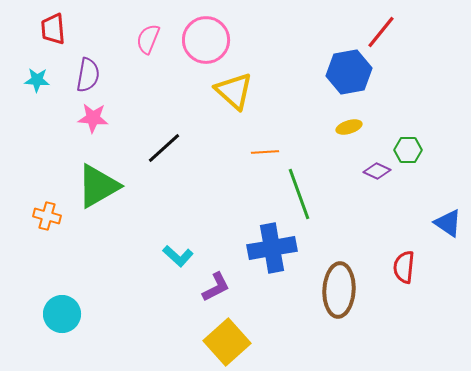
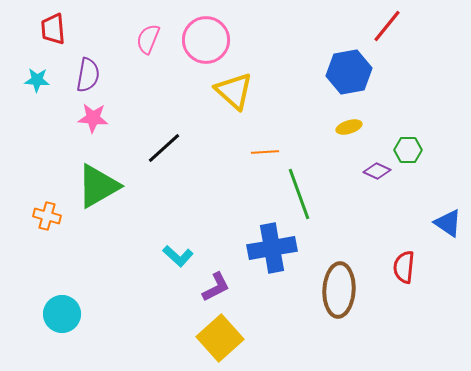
red line: moved 6 px right, 6 px up
yellow square: moved 7 px left, 4 px up
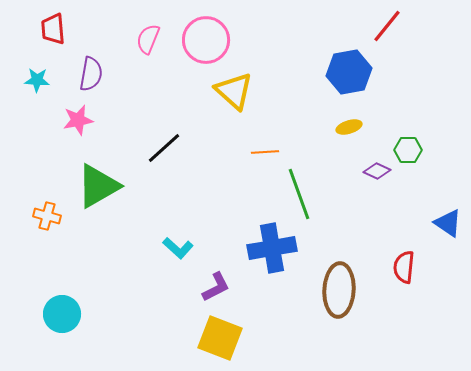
purple semicircle: moved 3 px right, 1 px up
pink star: moved 15 px left, 2 px down; rotated 16 degrees counterclockwise
cyan L-shape: moved 8 px up
yellow square: rotated 27 degrees counterclockwise
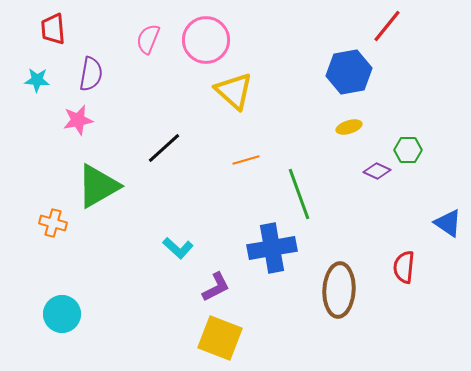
orange line: moved 19 px left, 8 px down; rotated 12 degrees counterclockwise
orange cross: moved 6 px right, 7 px down
